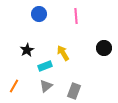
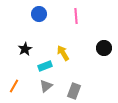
black star: moved 2 px left, 1 px up
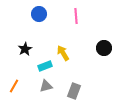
gray triangle: rotated 24 degrees clockwise
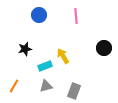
blue circle: moved 1 px down
black star: rotated 16 degrees clockwise
yellow arrow: moved 3 px down
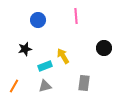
blue circle: moved 1 px left, 5 px down
gray triangle: moved 1 px left
gray rectangle: moved 10 px right, 8 px up; rotated 14 degrees counterclockwise
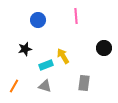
cyan rectangle: moved 1 px right, 1 px up
gray triangle: rotated 32 degrees clockwise
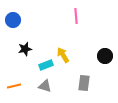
blue circle: moved 25 px left
black circle: moved 1 px right, 8 px down
yellow arrow: moved 1 px up
orange line: rotated 48 degrees clockwise
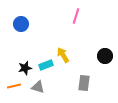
pink line: rotated 21 degrees clockwise
blue circle: moved 8 px right, 4 px down
black star: moved 19 px down
gray triangle: moved 7 px left, 1 px down
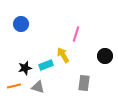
pink line: moved 18 px down
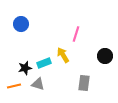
cyan rectangle: moved 2 px left, 2 px up
gray triangle: moved 3 px up
